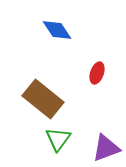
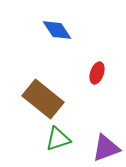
green triangle: rotated 36 degrees clockwise
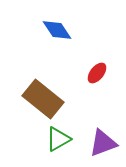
red ellipse: rotated 20 degrees clockwise
green triangle: rotated 12 degrees counterclockwise
purple triangle: moved 3 px left, 5 px up
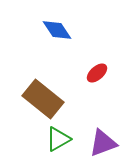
red ellipse: rotated 10 degrees clockwise
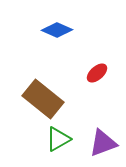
blue diamond: rotated 32 degrees counterclockwise
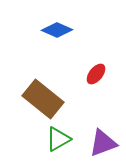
red ellipse: moved 1 px left, 1 px down; rotated 10 degrees counterclockwise
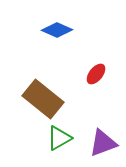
green triangle: moved 1 px right, 1 px up
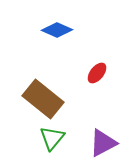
red ellipse: moved 1 px right, 1 px up
green triangle: moved 7 px left; rotated 20 degrees counterclockwise
purple triangle: rotated 8 degrees counterclockwise
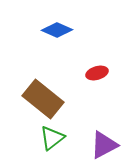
red ellipse: rotated 35 degrees clockwise
green triangle: rotated 12 degrees clockwise
purple triangle: moved 1 px right, 2 px down
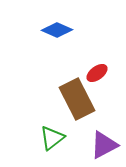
red ellipse: rotated 20 degrees counterclockwise
brown rectangle: moved 34 px right; rotated 24 degrees clockwise
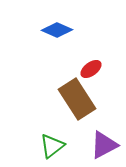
red ellipse: moved 6 px left, 4 px up
brown rectangle: rotated 6 degrees counterclockwise
green triangle: moved 8 px down
